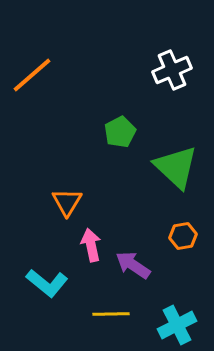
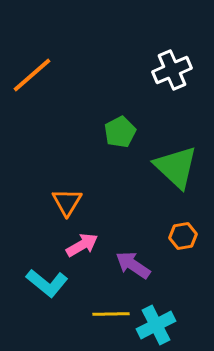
pink arrow: moved 9 px left; rotated 72 degrees clockwise
cyan cross: moved 21 px left
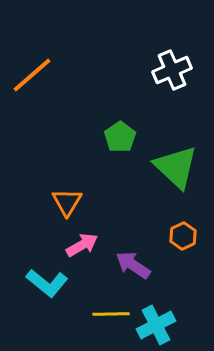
green pentagon: moved 5 px down; rotated 8 degrees counterclockwise
orange hexagon: rotated 16 degrees counterclockwise
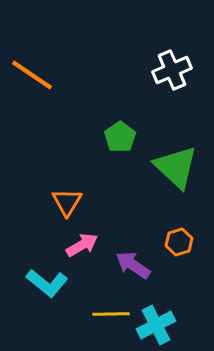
orange line: rotated 75 degrees clockwise
orange hexagon: moved 4 px left, 6 px down; rotated 8 degrees clockwise
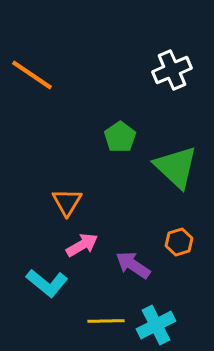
yellow line: moved 5 px left, 7 px down
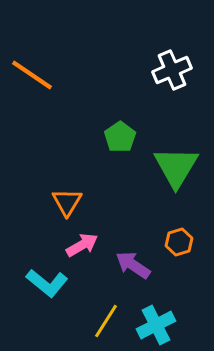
green triangle: rotated 18 degrees clockwise
yellow line: rotated 57 degrees counterclockwise
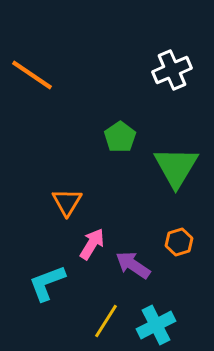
pink arrow: moved 10 px right, 1 px up; rotated 28 degrees counterclockwise
cyan L-shape: rotated 120 degrees clockwise
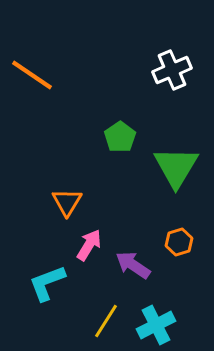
pink arrow: moved 3 px left, 1 px down
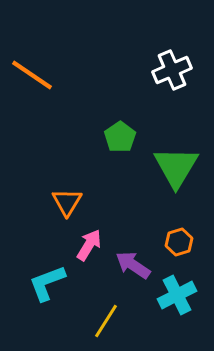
cyan cross: moved 21 px right, 30 px up
